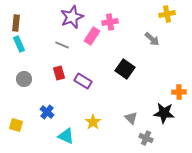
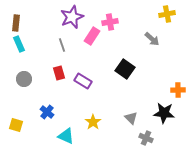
gray line: rotated 48 degrees clockwise
orange cross: moved 1 px left, 2 px up
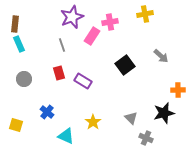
yellow cross: moved 22 px left
brown rectangle: moved 1 px left, 1 px down
gray arrow: moved 9 px right, 17 px down
black square: moved 4 px up; rotated 18 degrees clockwise
black star: rotated 20 degrees counterclockwise
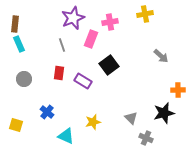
purple star: moved 1 px right, 1 px down
pink rectangle: moved 1 px left, 3 px down; rotated 12 degrees counterclockwise
black square: moved 16 px left
red rectangle: rotated 24 degrees clockwise
yellow star: rotated 21 degrees clockwise
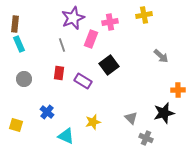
yellow cross: moved 1 px left, 1 px down
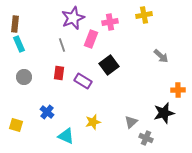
gray circle: moved 2 px up
gray triangle: moved 4 px down; rotated 32 degrees clockwise
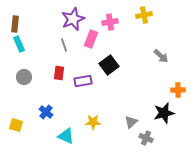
purple star: moved 1 px down
gray line: moved 2 px right
purple rectangle: rotated 42 degrees counterclockwise
blue cross: moved 1 px left
yellow star: rotated 14 degrees clockwise
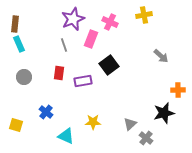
pink cross: rotated 35 degrees clockwise
gray triangle: moved 1 px left, 2 px down
gray cross: rotated 16 degrees clockwise
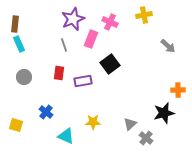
gray arrow: moved 7 px right, 10 px up
black square: moved 1 px right, 1 px up
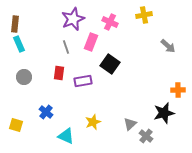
pink rectangle: moved 3 px down
gray line: moved 2 px right, 2 px down
black square: rotated 18 degrees counterclockwise
yellow star: rotated 21 degrees counterclockwise
gray cross: moved 2 px up
